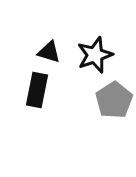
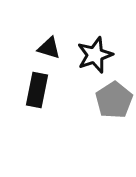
black triangle: moved 4 px up
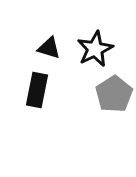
black star: moved 6 px up; rotated 6 degrees counterclockwise
gray pentagon: moved 6 px up
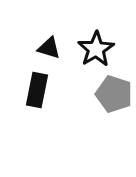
black star: moved 1 px right; rotated 6 degrees counterclockwise
gray pentagon: rotated 21 degrees counterclockwise
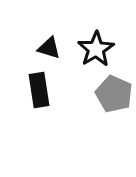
black rectangle: moved 2 px right; rotated 20 degrees counterclockwise
gray pentagon: rotated 6 degrees clockwise
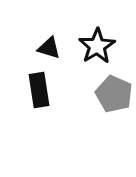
black star: moved 1 px right, 3 px up
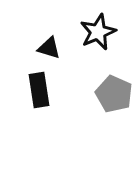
black star: moved 1 px right, 14 px up; rotated 9 degrees clockwise
